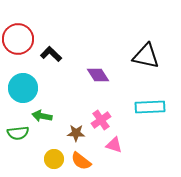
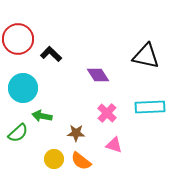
pink cross: moved 6 px right, 7 px up; rotated 12 degrees counterclockwise
green semicircle: rotated 35 degrees counterclockwise
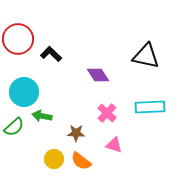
cyan circle: moved 1 px right, 4 px down
green semicircle: moved 4 px left, 6 px up
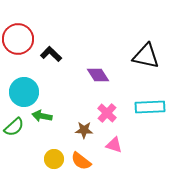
brown star: moved 8 px right, 3 px up
